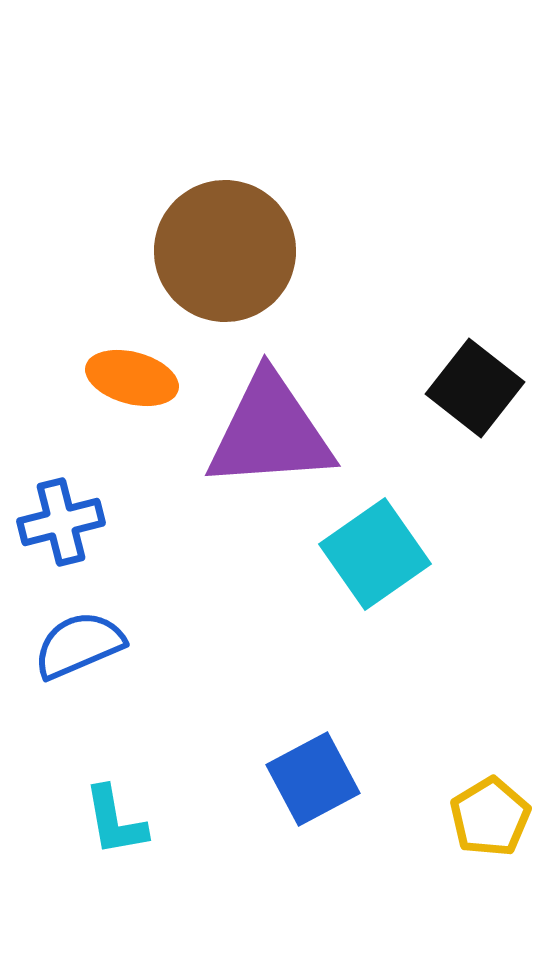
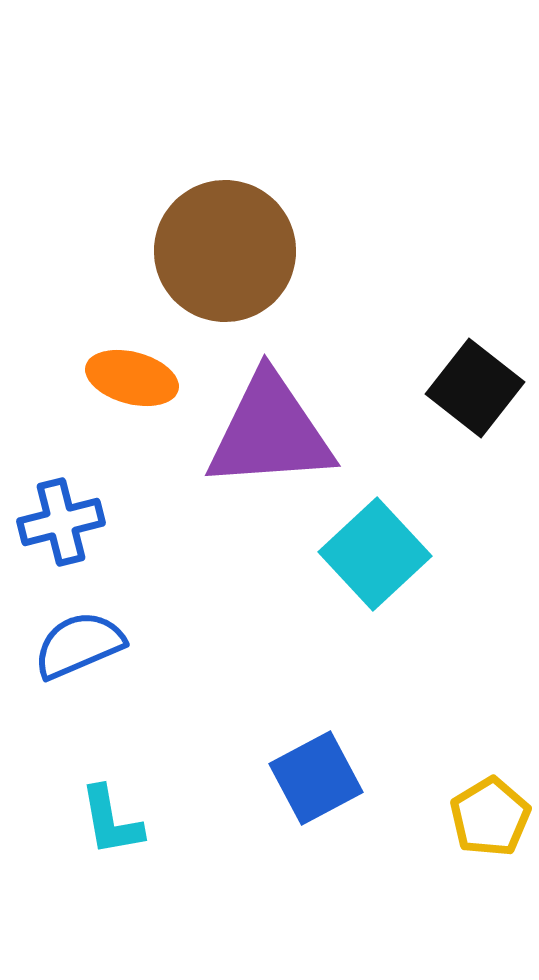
cyan square: rotated 8 degrees counterclockwise
blue square: moved 3 px right, 1 px up
cyan L-shape: moved 4 px left
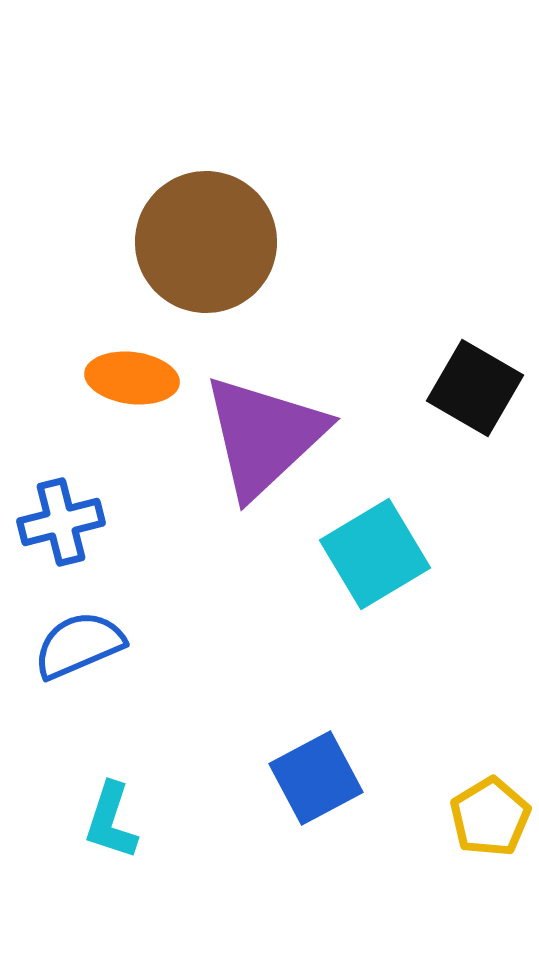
brown circle: moved 19 px left, 9 px up
orange ellipse: rotated 8 degrees counterclockwise
black square: rotated 8 degrees counterclockwise
purple triangle: moved 6 px left, 4 px down; rotated 39 degrees counterclockwise
cyan square: rotated 12 degrees clockwise
cyan L-shape: rotated 28 degrees clockwise
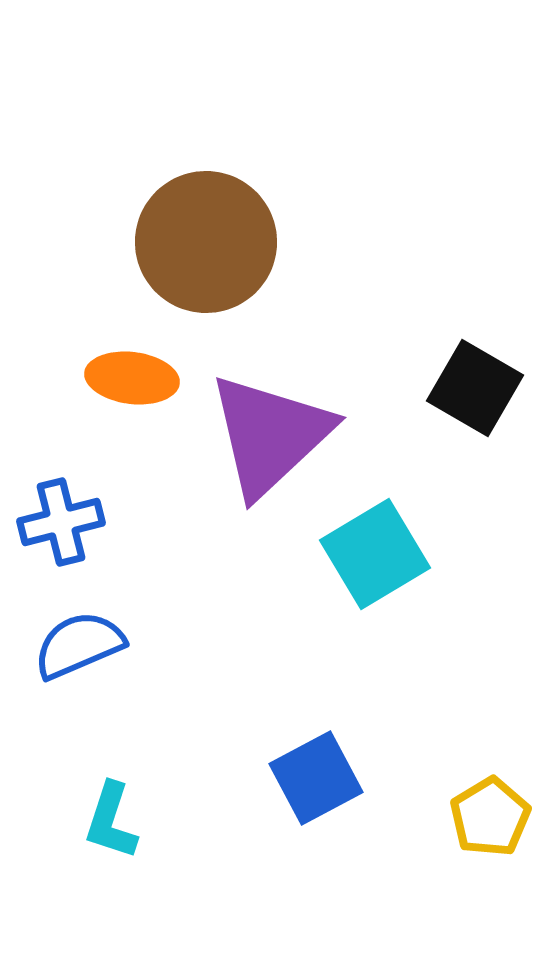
purple triangle: moved 6 px right, 1 px up
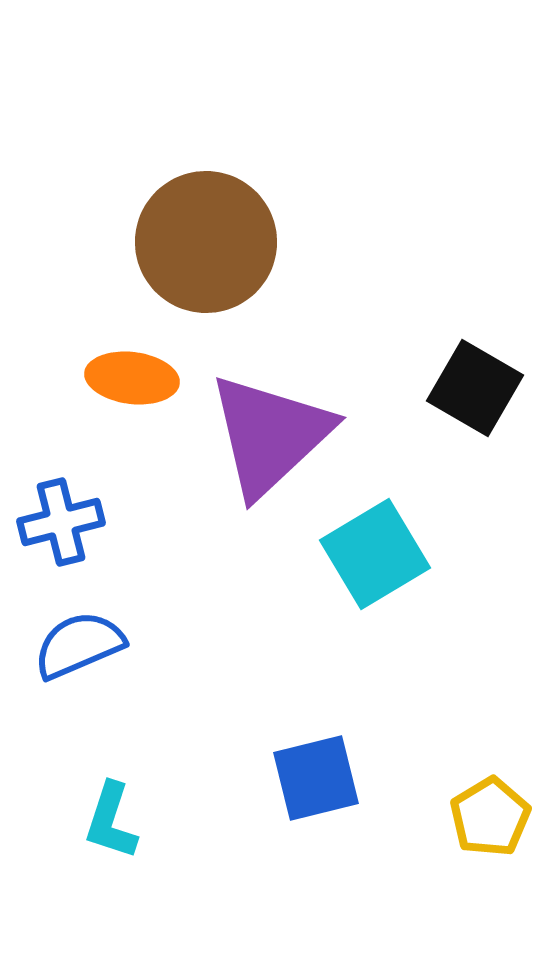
blue square: rotated 14 degrees clockwise
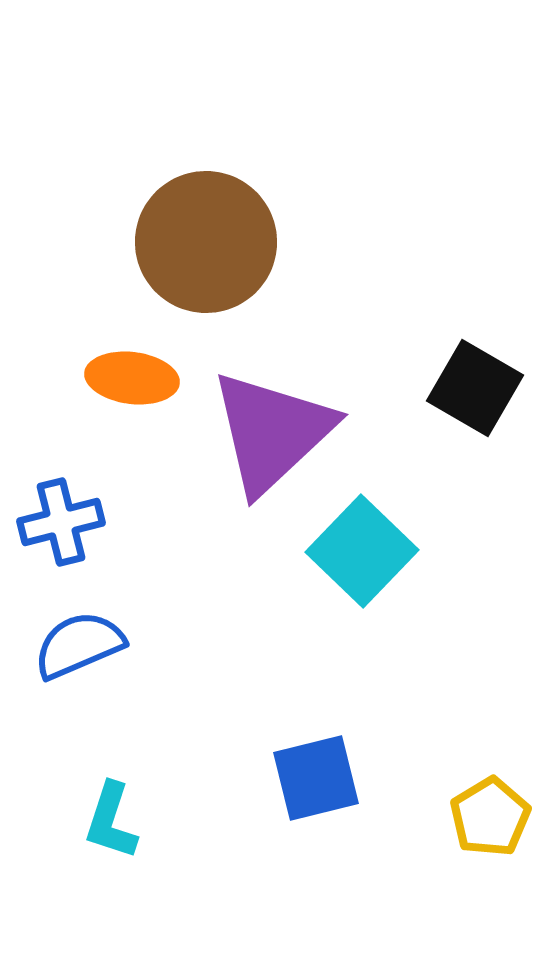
purple triangle: moved 2 px right, 3 px up
cyan square: moved 13 px left, 3 px up; rotated 15 degrees counterclockwise
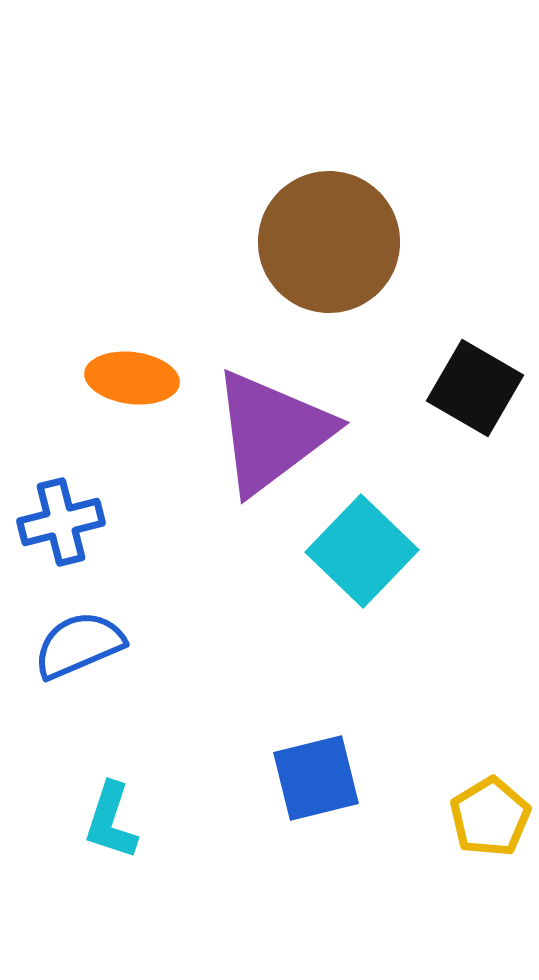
brown circle: moved 123 px right
purple triangle: rotated 6 degrees clockwise
